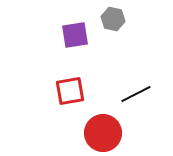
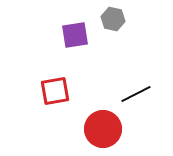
red square: moved 15 px left
red circle: moved 4 px up
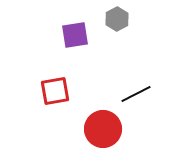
gray hexagon: moved 4 px right; rotated 20 degrees clockwise
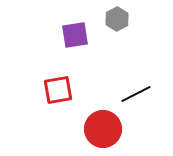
red square: moved 3 px right, 1 px up
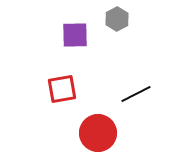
purple square: rotated 8 degrees clockwise
red square: moved 4 px right, 1 px up
red circle: moved 5 px left, 4 px down
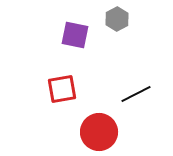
purple square: rotated 12 degrees clockwise
red circle: moved 1 px right, 1 px up
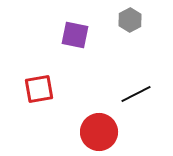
gray hexagon: moved 13 px right, 1 px down
red square: moved 23 px left
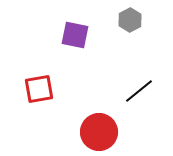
black line: moved 3 px right, 3 px up; rotated 12 degrees counterclockwise
